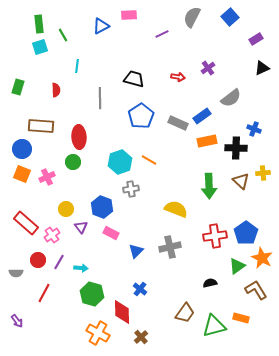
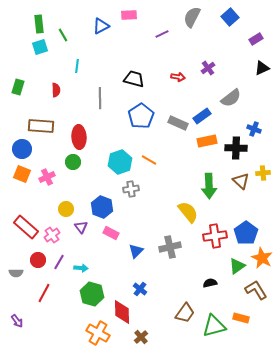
yellow semicircle at (176, 209): moved 12 px right, 3 px down; rotated 30 degrees clockwise
red rectangle at (26, 223): moved 4 px down
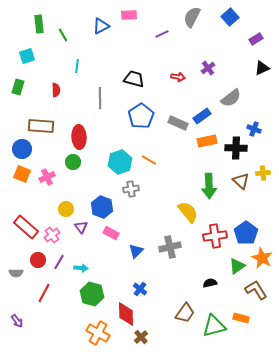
cyan square at (40, 47): moved 13 px left, 9 px down
red diamond at (122, 312): moved 4 px right, 2 px down
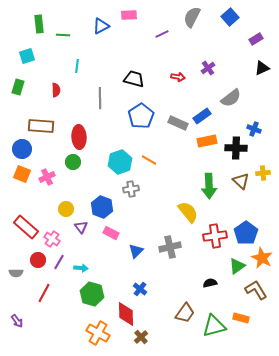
green line at (63, 35): rotated 56 degrees counterclockwise
pink cross at (52, 235): moved 4 px down; rotated 21 degrees counterclockwise
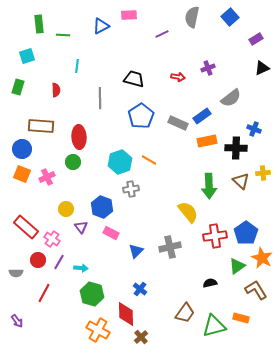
gray semicircle at (192, 17): rotated 15 degrees counterclockwise
purple cross at (208, 68): rotated 16 degrees clockwise
orange cross at (98, 333): moved 3 px up
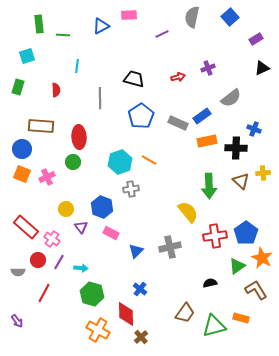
red arrow at (178, 77): rotated 24 degrees counterclockwise
gray semicircle at (16, 273): moved 2 px right, 1 px up
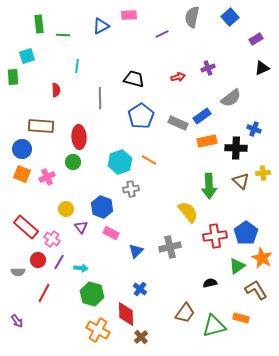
green rectangle at (18, 87): moved 5 px left, 10 px up; rotated 21 degrees counterclockwise
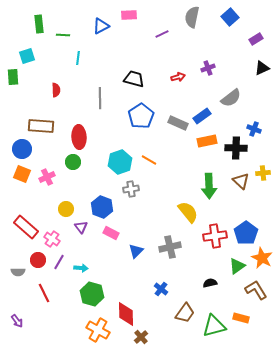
cyan line at (77, 66): moved 1 px right, 8 px up
blue cross at (140, 289): moved 21 px right
red line at (44, 293): rotated 54 degrees counterclockwise
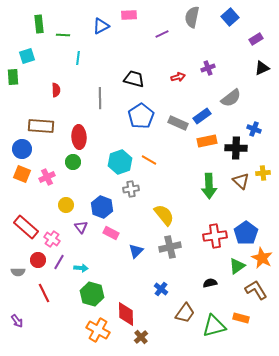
yellow circle at (66, 209): moved 4 px up
yellow semicircle at (188, 212): moved 24 px left, 3 px down
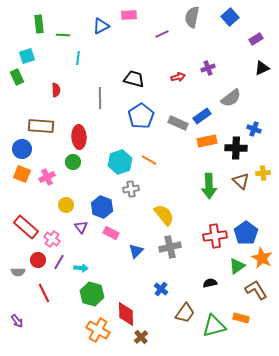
green rectangle at (13, 77): moved 4 px right; rotated 21 degrees counterclockwise
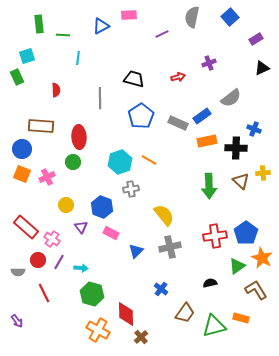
purple cross at (208, 68): moved 1 px right, 5 px up
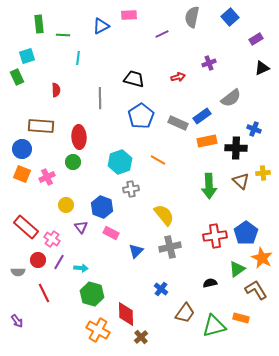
orange line at (149, 160): moved 9 px right
green triangle at (237, 266): moved 3 px down
